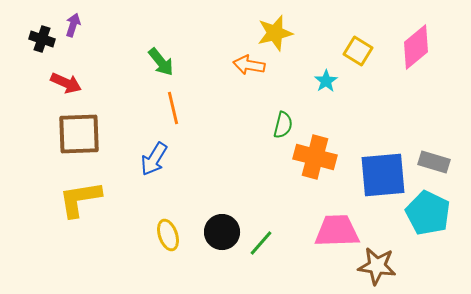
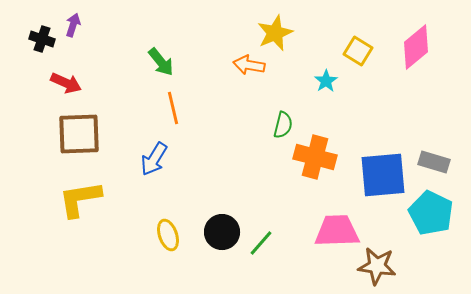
yellow star: rotated 9 degrees counterclockwise
cyan pentagon: moved 3 px right
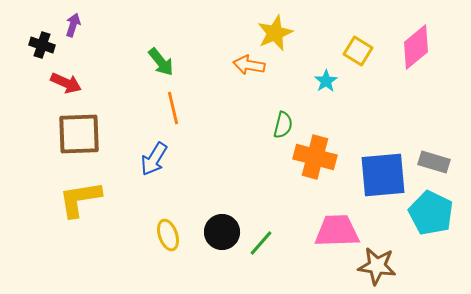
black cross: moved 6 px down
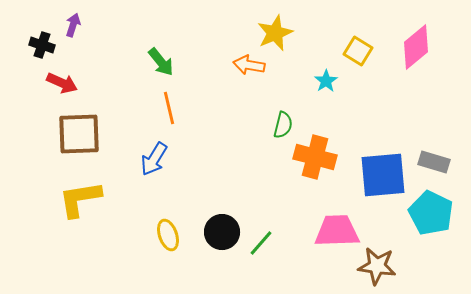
red arrow: moved 4 px left
orange line: moved 4 px left
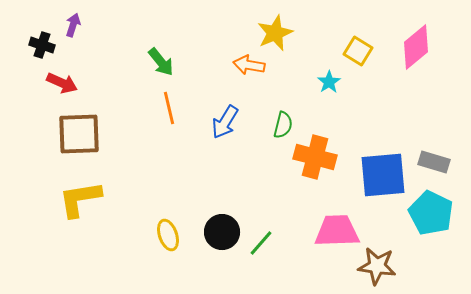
cyan star: moved 3 px right, 1 px down
blue arrow: moved 71 px right, 37 px up
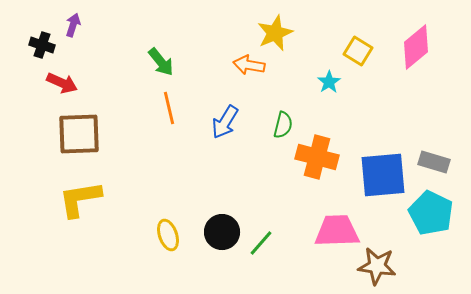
orange cross: moved 2 px right
